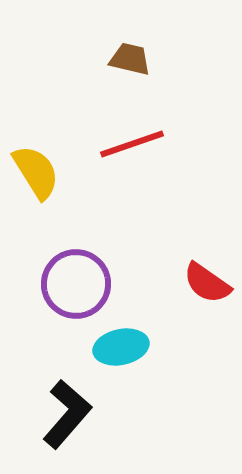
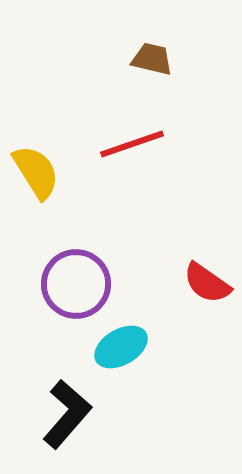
brown trapezoid: moved 22 px right
cyan ellipse: rotated 18 degrees counterclockwise
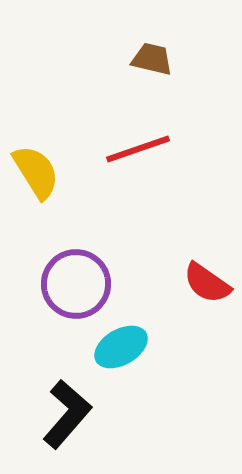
red line: moved 6 px right, 5 px down
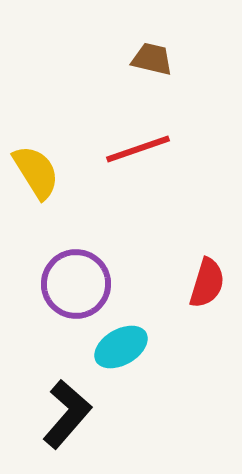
red semicircle: rotated 108 degrees counterclockwise
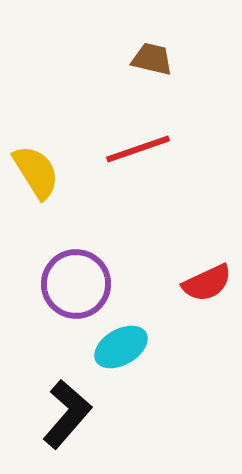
red semicircle: rotated 48 degrees clockwise
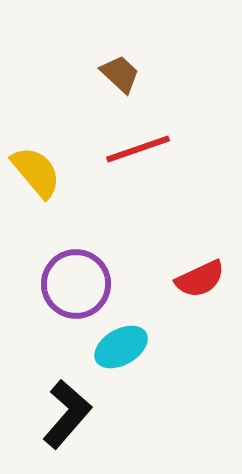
brown trapezoid: moved 32 px left, 15 px down; rotated 30 degrees clockwise
yellow semicircle: rotated 8 degrees counterclockwise
red semicircle: moved 7 px left, 4 px up
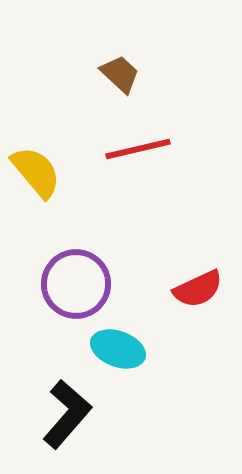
red line: rotated 6 degrees clockwise
red semicircle: moved 2 px left, 10 px down
cyan ellipse: moved 3 px left, 2 px down; rotated 50 degrees clockwise
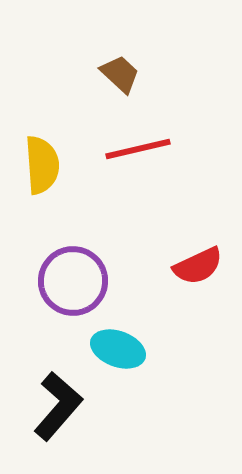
yellow semicircle: moved 6 px right, 7 px up; rotated 36 degrees clockwise
purple circle: moved 3 px left, 3 px up
red semicircle: moved 23 px up
black L-shape: moved 9 px left, 8 px up
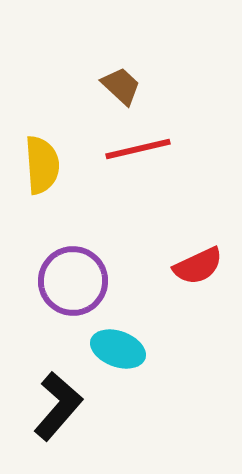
brown trapezoid: moved 1 px right, 12 px down
